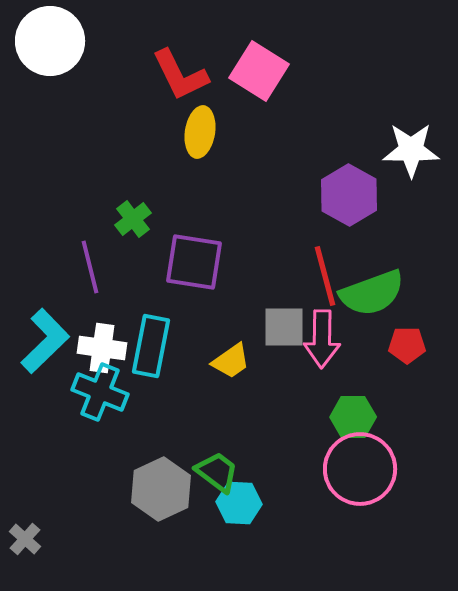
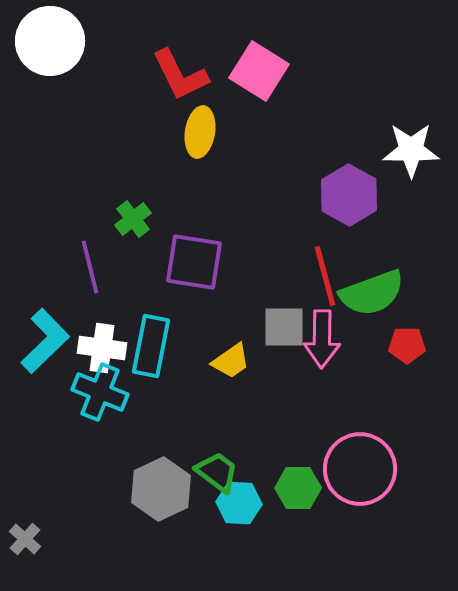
green hexagon: moved 55 px left, 71 px down
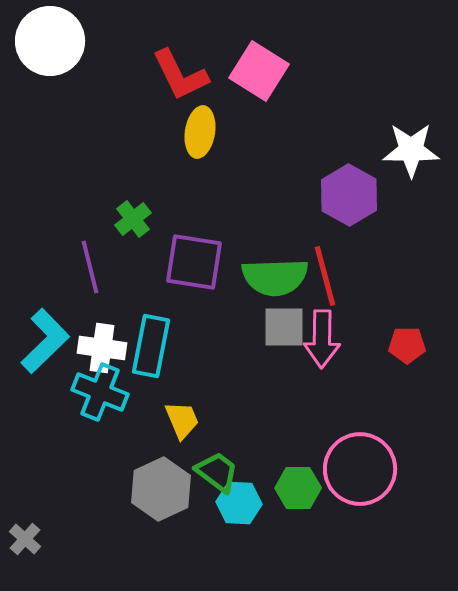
green semicircle: moved 97 px left, 16 px up; rotated 18 degrees clockwise
yellow trapezoid: moved 49 px left, 59 px down; rotated 78 degrees counterclockwise
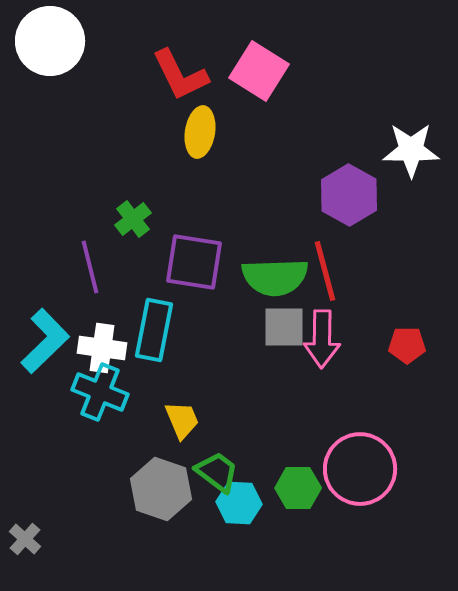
red line: moved 5 px up
cyan rectangle: moved 3 px right, 16 px up
gray hexagon: rotated 16 degrees counterclockwise
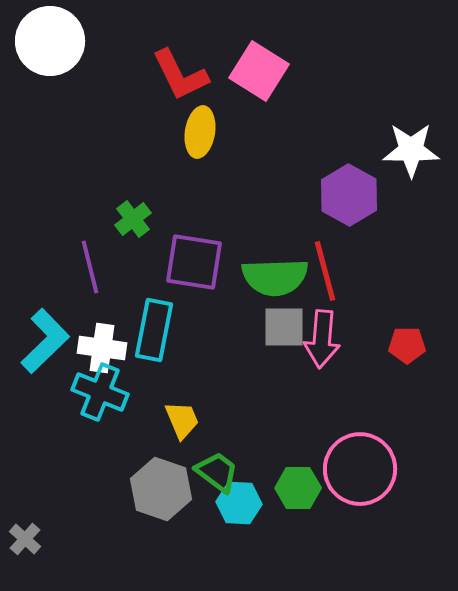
pink arrow: rotated 4 degrees clockwise
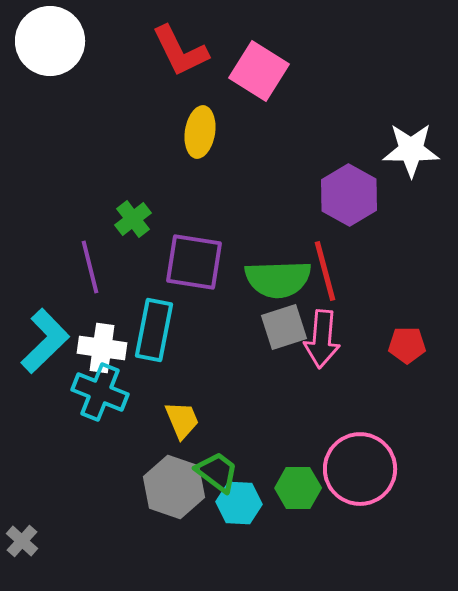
red L-shape: moved 24 px up
green semicircle: moved 3 px right, 2 px down
gray square: rotated 18 degrees counterclockwise
gray hexagon: moved 13 px right, 2 px up
gray cross: moved 3 px left, 2 px down
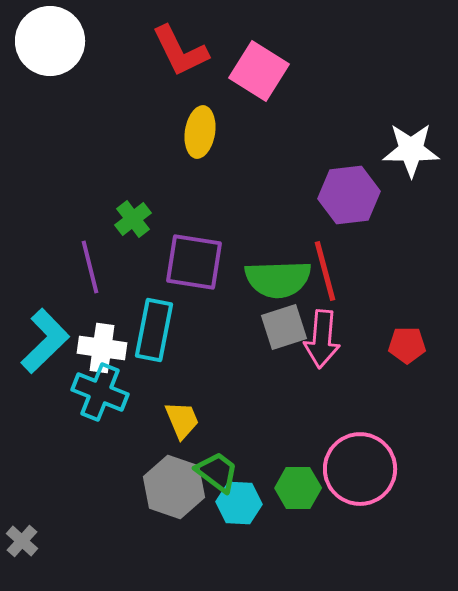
purple hexagon: rotated 24 degrees clockwise
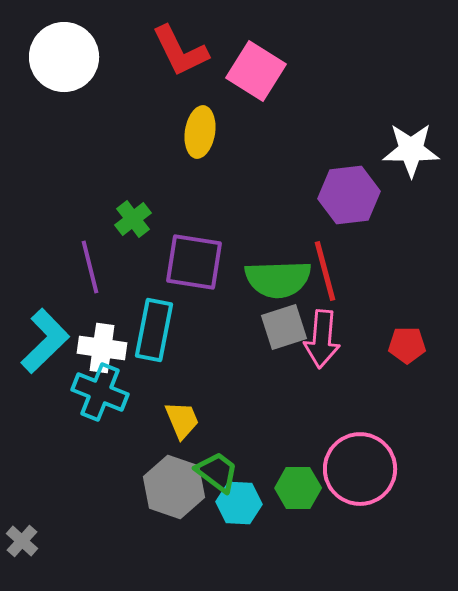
white circle: moved 14 px right, 16 px down
pink square: moved 3 px left
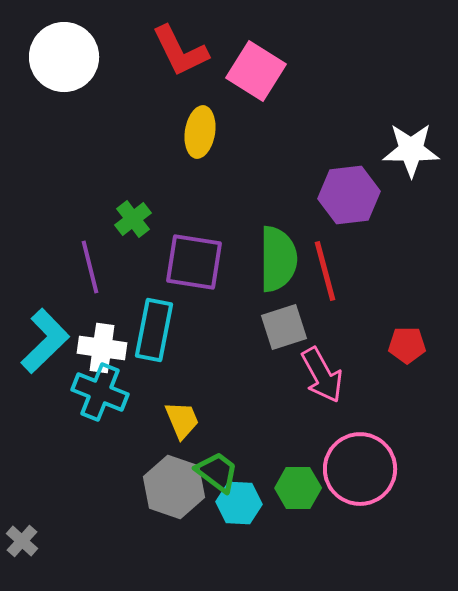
green semicircle: moved 20 px up; rotated 88 degrees counterclockwise
pink arrow: moved 36 px down; rotated 34 degrees counterclockwise
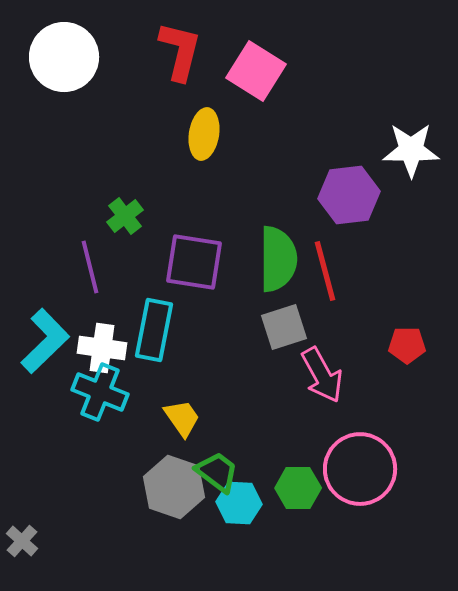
red L-shape: rotated 140 degrees counterclockwise
yellow ellipse: moved 4 px right, 2 px down
green cross: moved 8 px left, 3 px up
yellow trapezoid: moved 2 px up; rotated 12 degrees counterclockwise
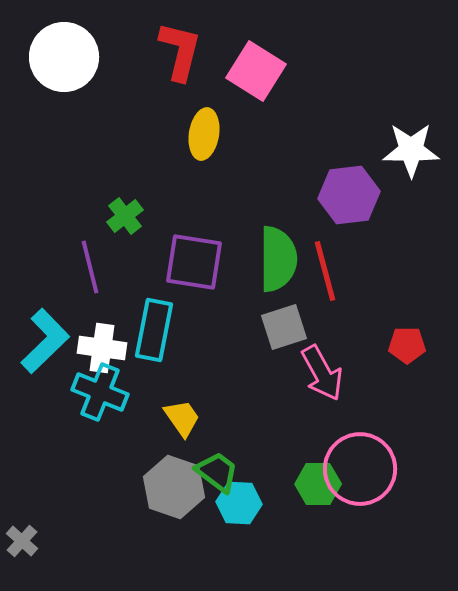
pink arrow: moved 2 px up
green hexagon: moved 20 px right, 4 px up
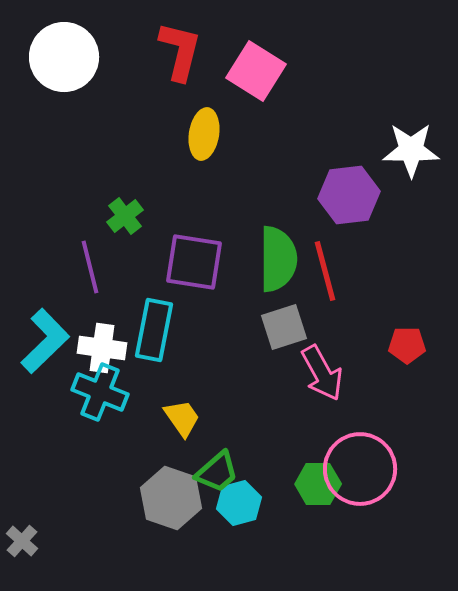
green trapezoid: rotated 102 degrees clockwise
gray hexagon: moved 3 px left, 11 px down
cyan hexagon: rotated 18 degrees counterclockwise
